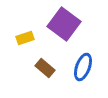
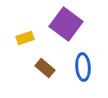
purple square: moved 2 px right
blue ellipse: rotated 24 degrees counterclockwise
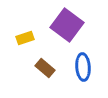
purple square: moved 1 px right, 1 px down
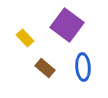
yellow rectangle: rotated 66 degrees clockwise
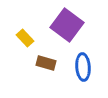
brown rectangle: moved 1 px right, 5 px up; rotated 24 degrees counterclockwise
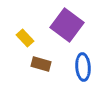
brown rectangle: moved 5 px left, 1 px down
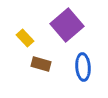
purple square: rotated 12 degrees clockwise
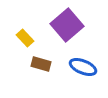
blue ellipse: rotated 64 degrees counterclockwise
